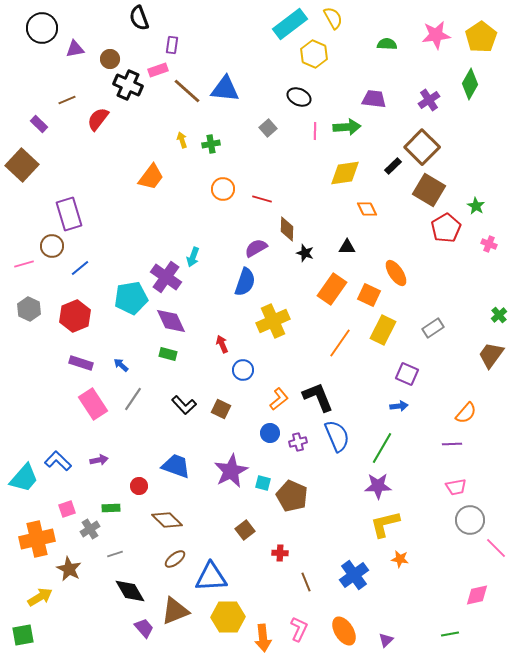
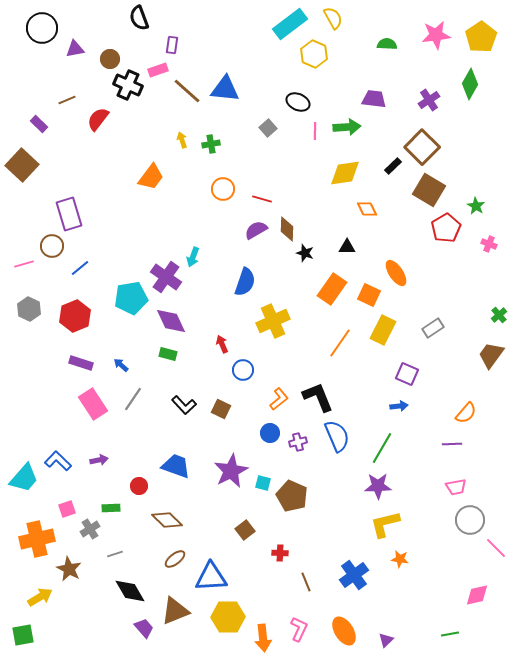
black ellipse at (299, 97): moved 1 px left, 5 px down
purple semicircle at (256, 248): moved 18 px up
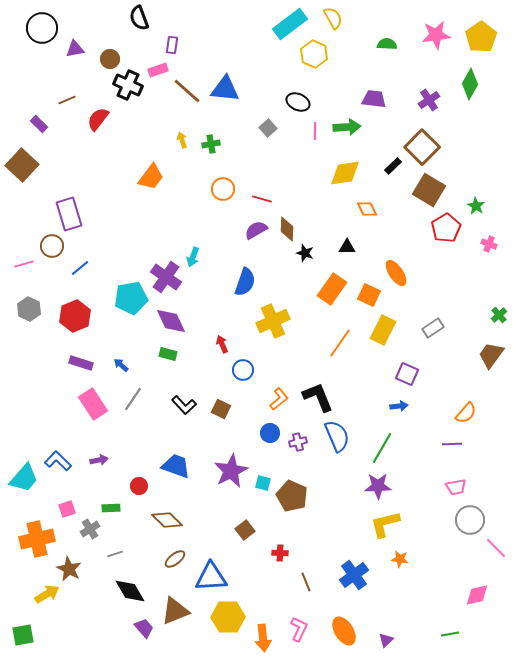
yellow arrow at (40, 597): moved 7 px right, 3 px up
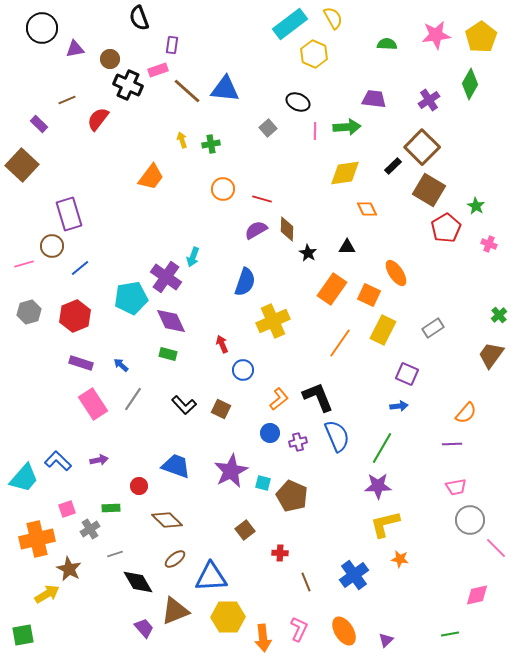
black star at (305, 253): moved 3 px right; rotated 12 degrees clockwise
gray hexagon at (29, 309): moved 3 px down; rotated 20 degrees clockwise
black diamond at (130, 591): moved 8 px right, 9 px up
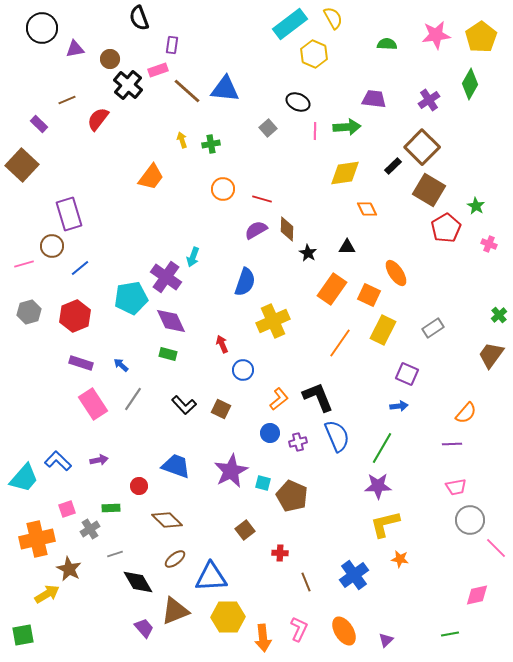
black cross at (128, 85): rotated 16 degrees clockwise
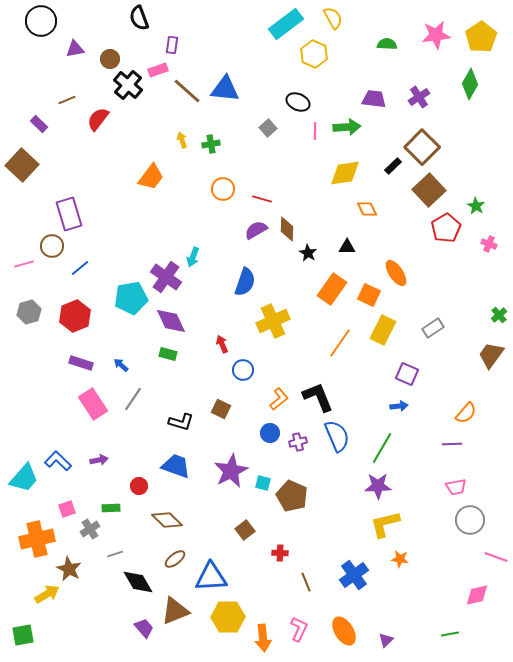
cyan rectangle at (290, 24): moved 4 px left
black circle at (42, 28): moved 1 px left, 7 px up
purple cross at (429, 100): moved 10 px left, 3 px up
brown square at (429, 190): rotated 16 degrees clockwise
black L-shape at (184, 405): moved 3 px left, 17 px down; rotated 30 degrees counterclockwise
pink line at (496, 548): moved 9 px down; rotated 25 degrees counterclockwise
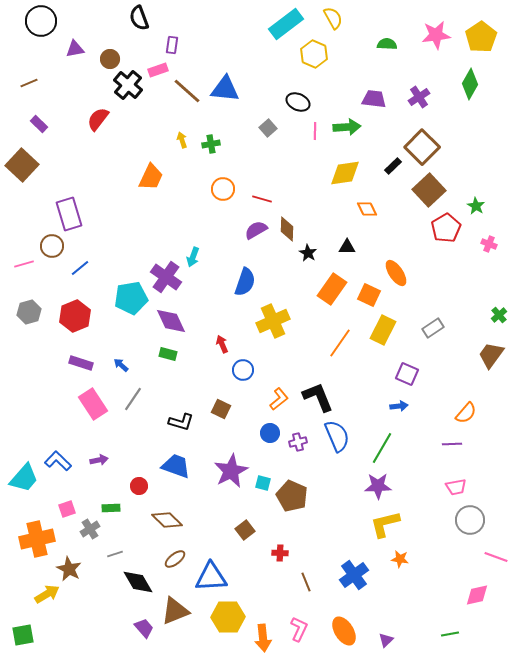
brown line at (67, 100): moved 38 px left, 17 px up
orange trapezoid at (151, 177): rotated 12 degrees counterclockwise
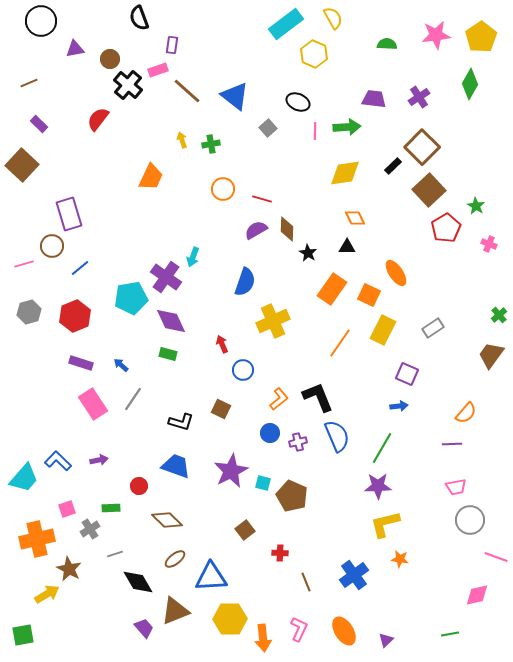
blue triangle at (225, 89): moved 10 px right, 7 px down; rotated 32 degrees clockwise
orange diamond at (367, 209): moved 12 px left, 9 px down
yellow hexagon at (228, 617): moved 2 px right, 2 px down
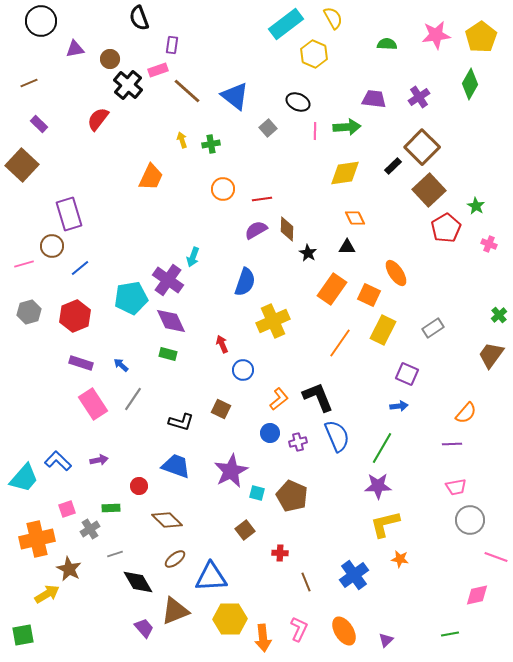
red line at (262, 199): rotated 24 degrees counterclockwise
purple cross at (166, 277): moved 2 px right, 3 px down
cyan square at (263, 483): moved 6 px left, 10 px down
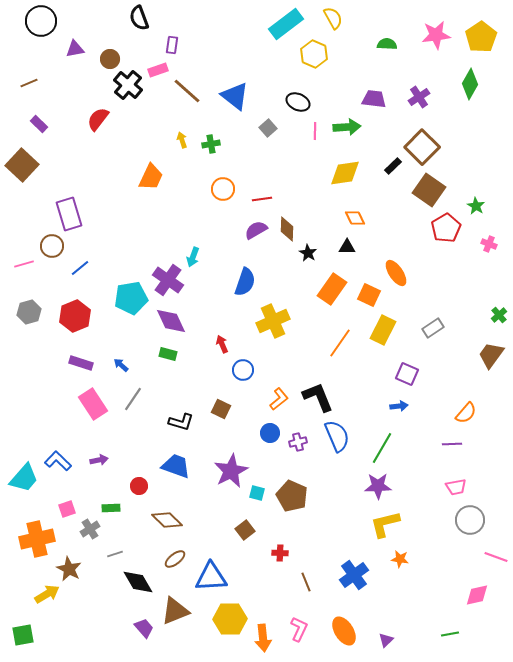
brown square at (429, 190): rotated 12 degrees counterclockwise
